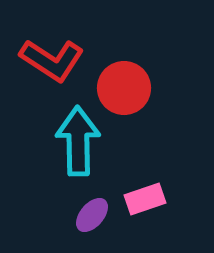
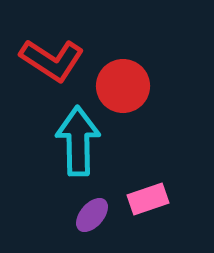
red circle: moved 1 px left, 2 px up
pink rectangle: moved 3 px right
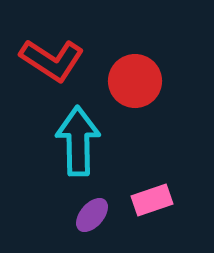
red circle: moved 12 px right, 5 px up
pink rectangle: moved 4 px right, 1 px down
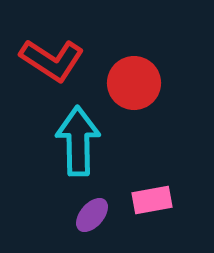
red circle: moved 1 px left, 2 px down
pink rectangle: rotated 9 degrees clockwise
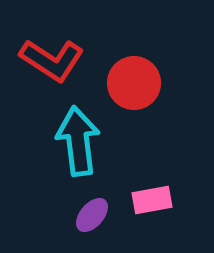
cyan arrow: rotated 6 degrees counterclockwise
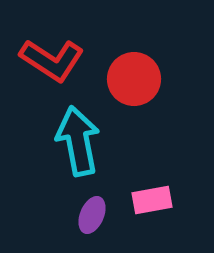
red circle: moved 4 px up
cyan arrow: rotated 4 degrees counterclockwise
purple ellipse: rotated 18 degrees counterclockwise
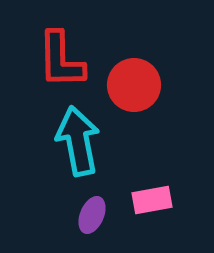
red L-shape: moved 9 px right; rotated 56 degrees clockwise
red circle: moved 6 px down
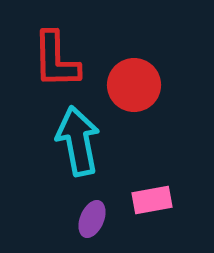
red L-shape: moved 5 px left
purple ellipse: moved 4 px down
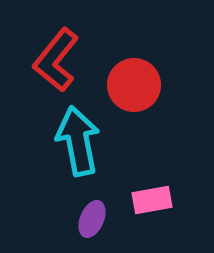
red L-shape: rotated 40 degrees clockwise
